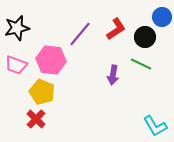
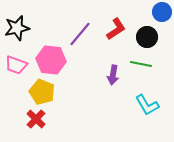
blue circle: moved 5 px up
black circle: moved 2 px right
green line: rotated 15 degrees counterclockwise
cyan L-shape: moved 8 px left, 21 px up
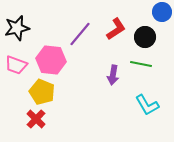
black circle: moved 2 px left
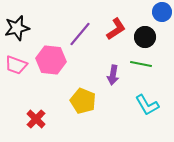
yellow pentagon: moved 41 px right, 9 px down
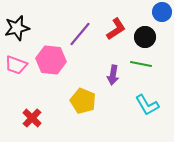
red cross: moved 4 px left, 1 px up
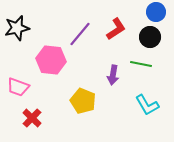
blue circle: moved 6 px left
black circle: moved 5 px right
pink trapezoid: moved 2 px right, 22 px down
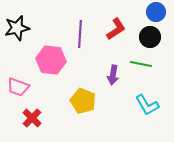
purple line: rotated 36 degrees counterclockwise
